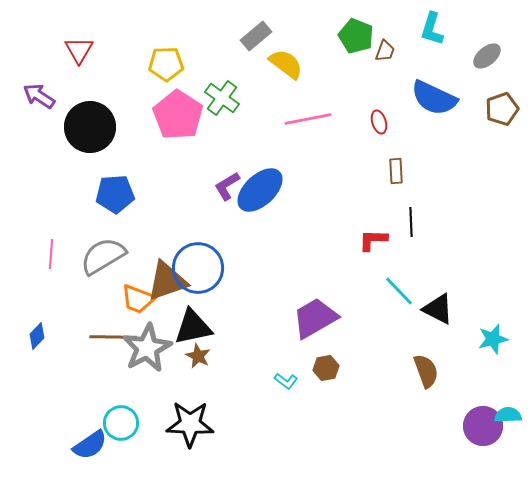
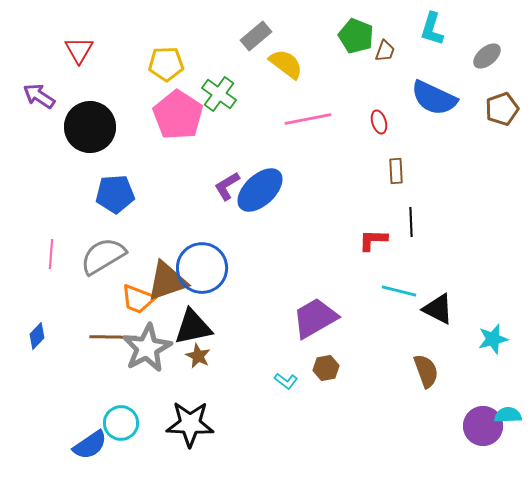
green cross at (222, 98): moved 3 px left, 4 px up
blue circle at (198, 268): moved 4 px right
cyan line at (399, 291): rotated 32 degrees counterclockwise
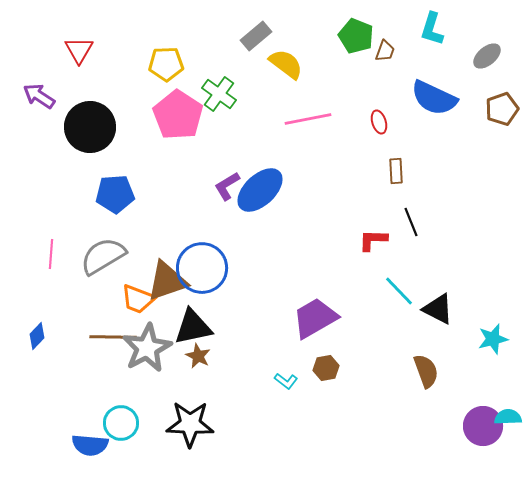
black line at (411, 222): rotated 20 degrees counterclockwise
cyan line at (399, 291): rotated 32 degrees clockwise
cyan semicircle at (508, 415): moved 2 px down
blue semicircle at (90, 445): rotated 39 degrees clockwise
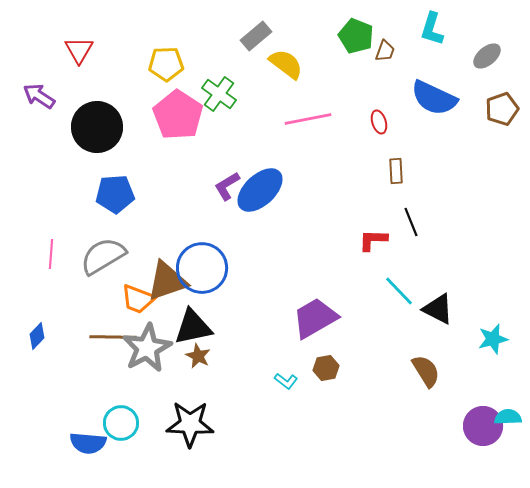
black circle at (90, 127): moved 7 px right
brown semicircle at (426, 371): rotated 12 degrees counterclockwise
blue semicircle at (90, 445): moved 2 px left, 2 px up
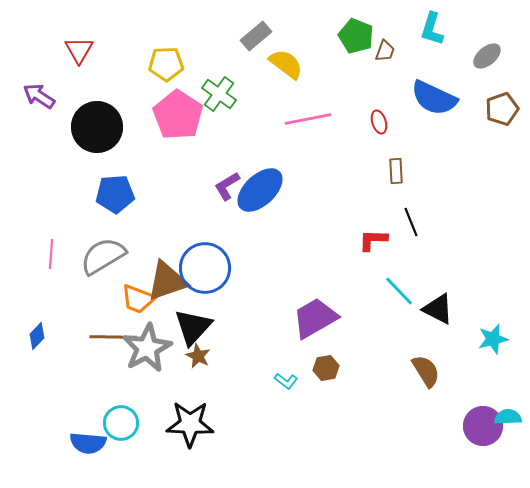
blue circle at (202, 268): moved 3 px right
black triangle at (193, 327): rotated 36 degrees counterclockwise
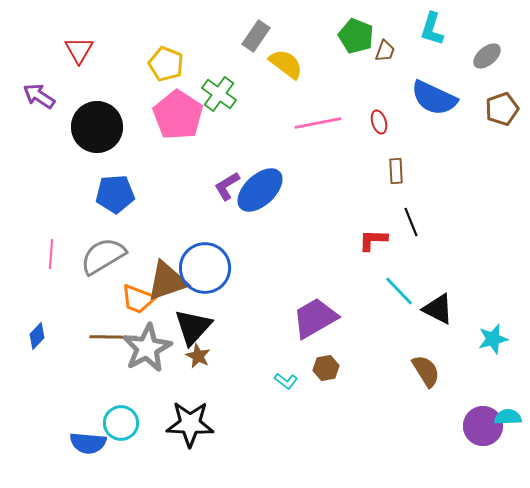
gray rectangle at (256, 36): rotated 16 degrees counterclockwise
yellow pentagon at (166, 64): rotated 24 degrees clockwise
pink line at (308, 119): moved 10 px right, 4 px down
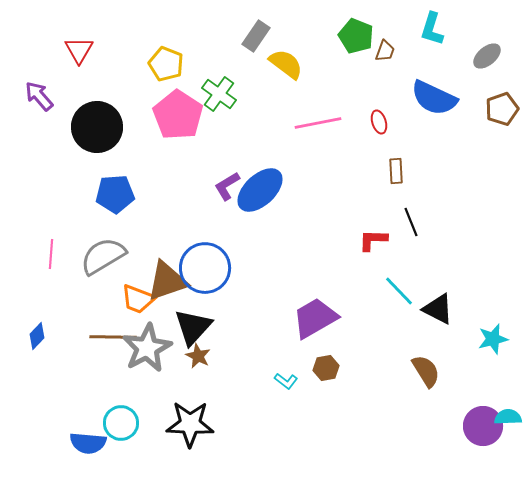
purple arrow at (39, 96): rotated 16 degrees clockwise
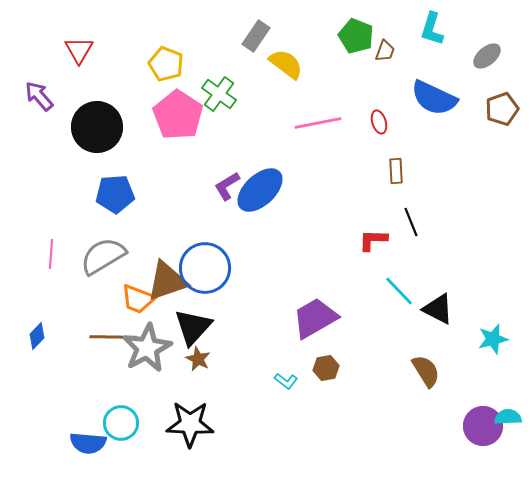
brown star at (198, 356): moved 3 px down
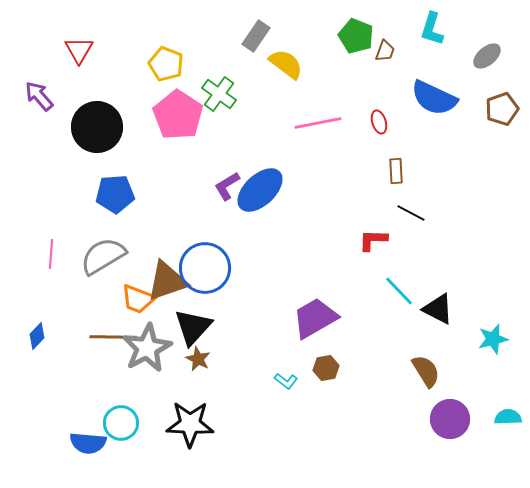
black line at (411, 222): moved 9 px up; rotated 40 degrees counterclockwise
purple circle at (483, 426): moved 33 px left, 7 px up
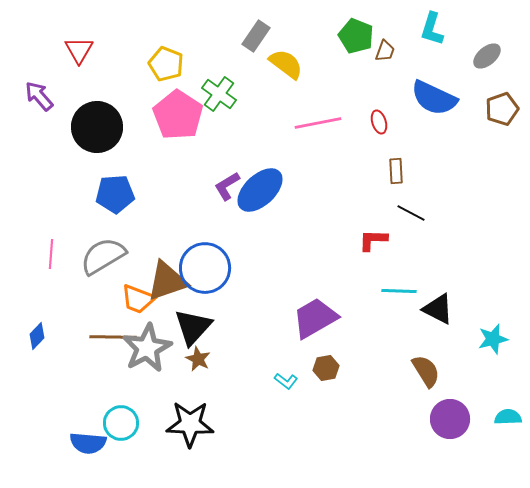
cyan line at (399, 291): rotated 44 degrees counterclockwise
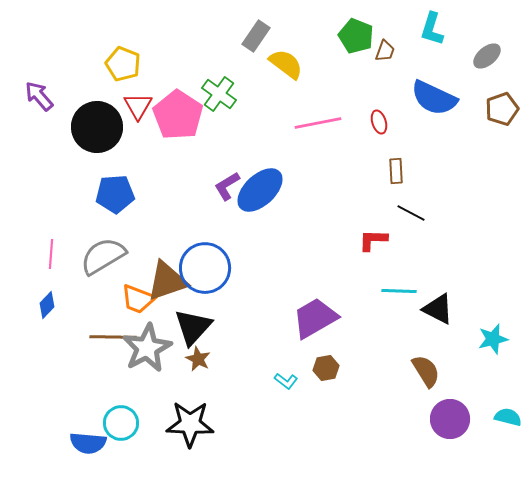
red triangle at (79, 50): moved 59 px right, 56 px down
yellow pentagon at (166, 64): moved 43 px left
blue diamond at (37, 336): moved 10 px right, 31 px up
cyan semicircle at (508, 417): rotated 16 degrees clockwise
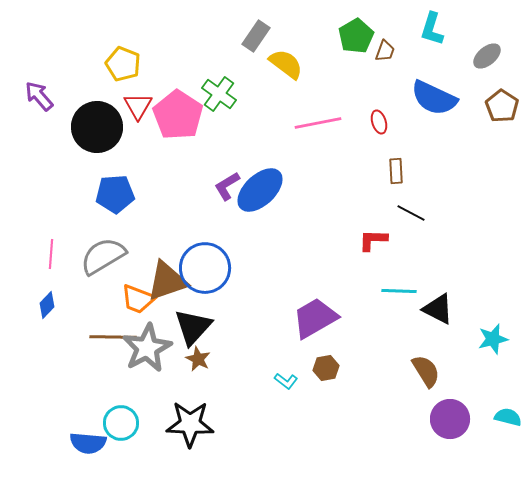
green pentagon at (356, 36): rotated 20 degrees clockwise
brown pentagon at (502, 109): moved 3 px up; rotated 20 degrees counterclockwise
